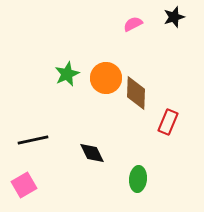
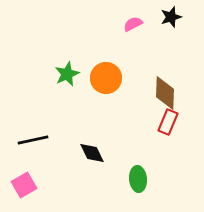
black star: moved 3 px left
brown diamond: moved 29 px right
green ellipse: rotated 10 degrees counterclockwise
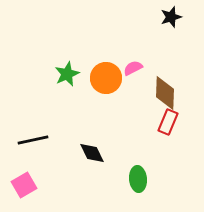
pink semicircle: moved 44 px down
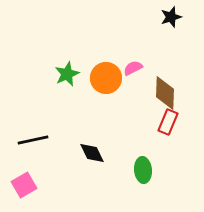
green ellipse: moved 5 px right, 9 px up
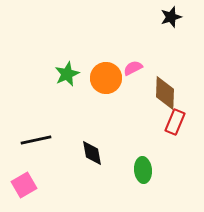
red rectangle: moved 7 px right
black line: moved 3 px right
black diamond: rotated 16 degrees clockwise
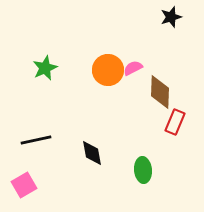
green star: moved 22 px left, 6 px up
orange circle: moved 2 px right, 8 px up
brown diamond: moved 5 px left, 1 px up
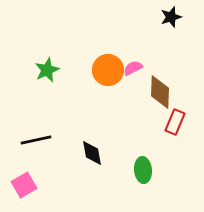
green star: moved 2 px right, 2 px down
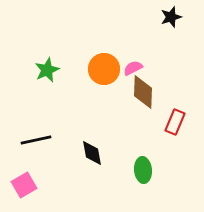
orange circle: moved 4 px left, 1 px up
brown diamond: moved 17 px left
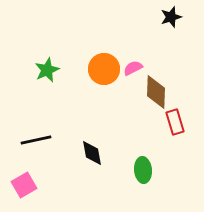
brown diamond: moved 13 px right
red rectangle: rotated 40 degrees counterclockwise
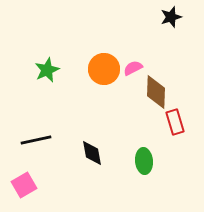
green ellipse: moved 1 px right, 9 px up
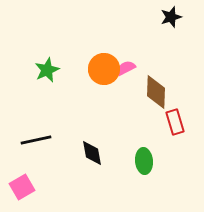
pink semicircle: moved 7 px left
pink square: moved 2 px left, 2 px down
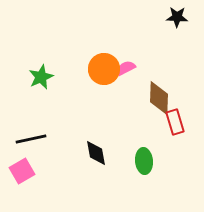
black star: moved 6 px right; rotated 20 degrees clockwise
green star: moved 6 px left, 7 px down
brown diamond: moved 3 px right, 6 px down
black line: moved 5 px left, 1 px up
black diamond: moved 4 px right
pink square: moved 16 px up
